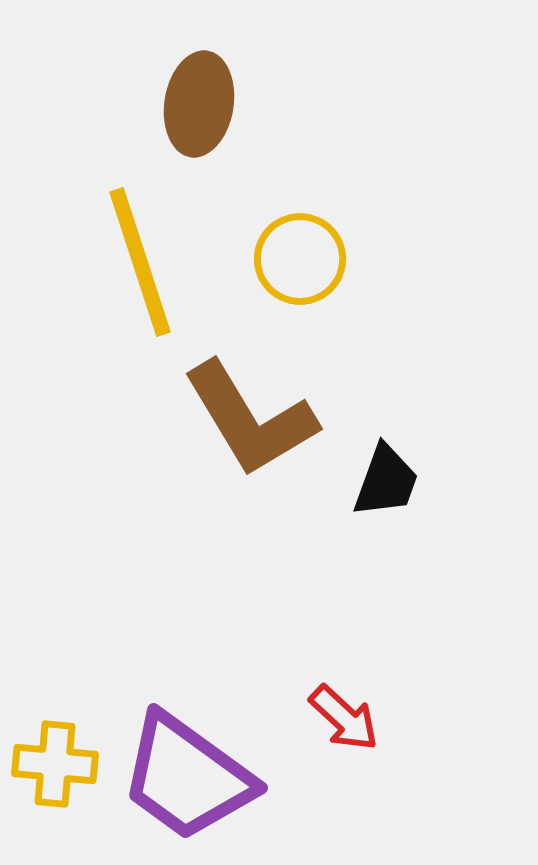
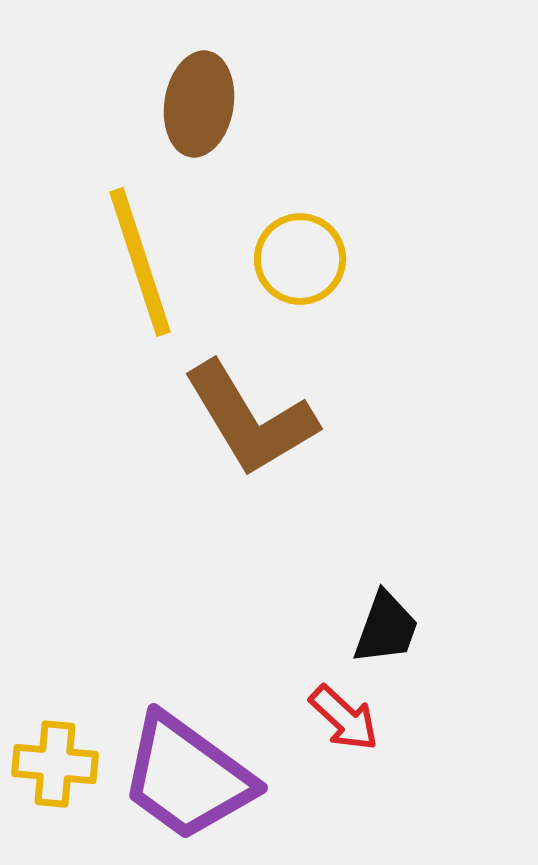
black trapezoid: moved 147 px down
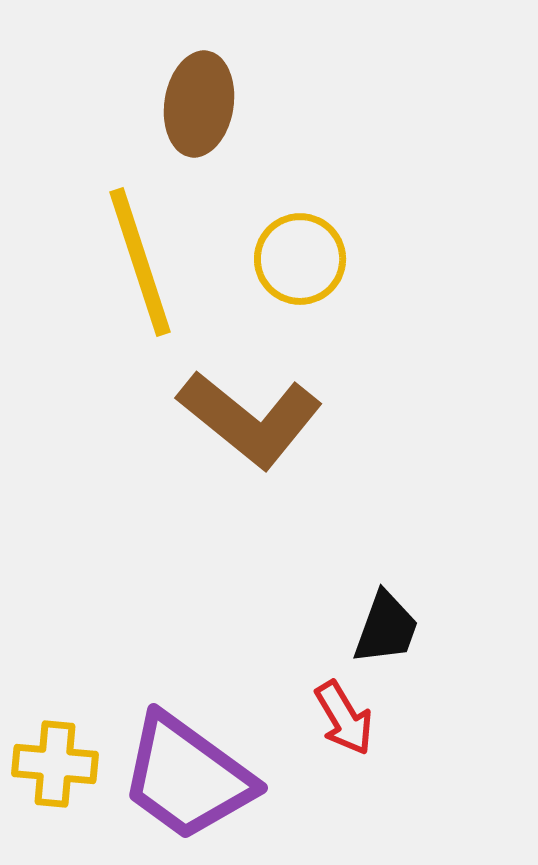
brown L-shape: rotated 20 degrees counterclockwise
red arrow: rotated 16 degrees clockwise
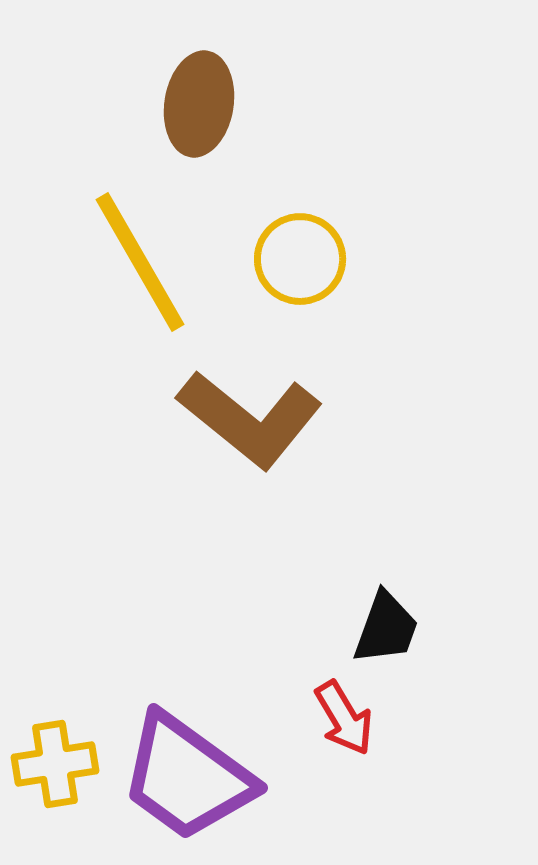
yellow line: rotated 12 degrees counterclockwise
yellow cross: rotated 14 degrees counterclockwise
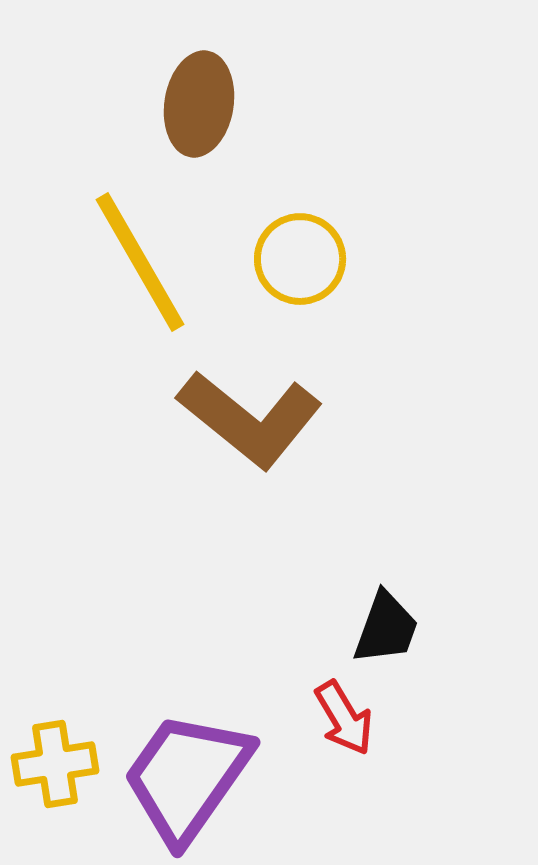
purple trapezoid: rotated 89 degrees clockwise
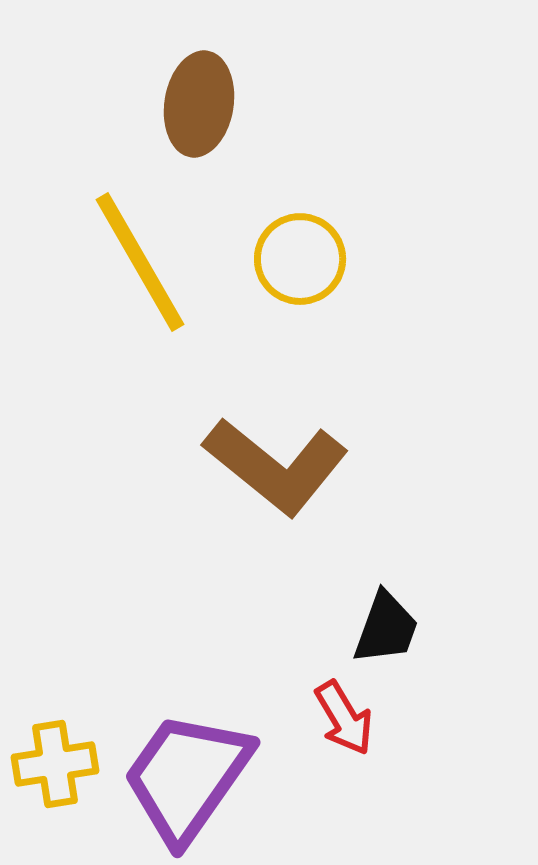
brown L-shape: moved 26 px right, 47 px down
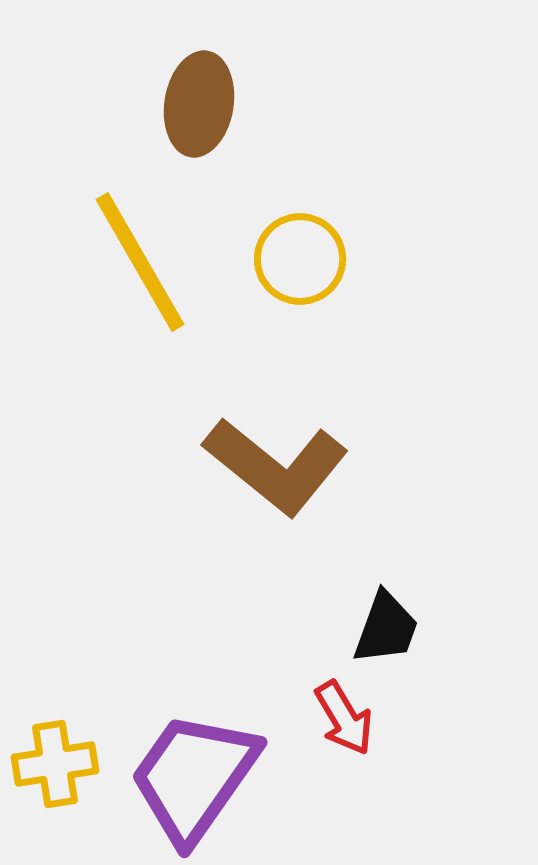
purple trapezoid: moved 7 px right
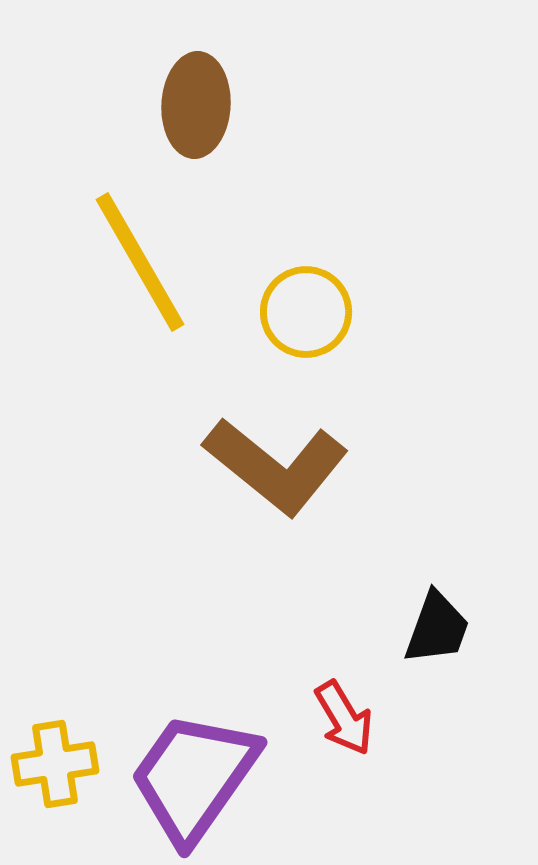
brown ellipse: moved 3 px left, 1 px down; rotated 6 degrees counterclockwise
yellow circle: moved 6 px right, 53 px down
black trapezoid: moved 51 px right
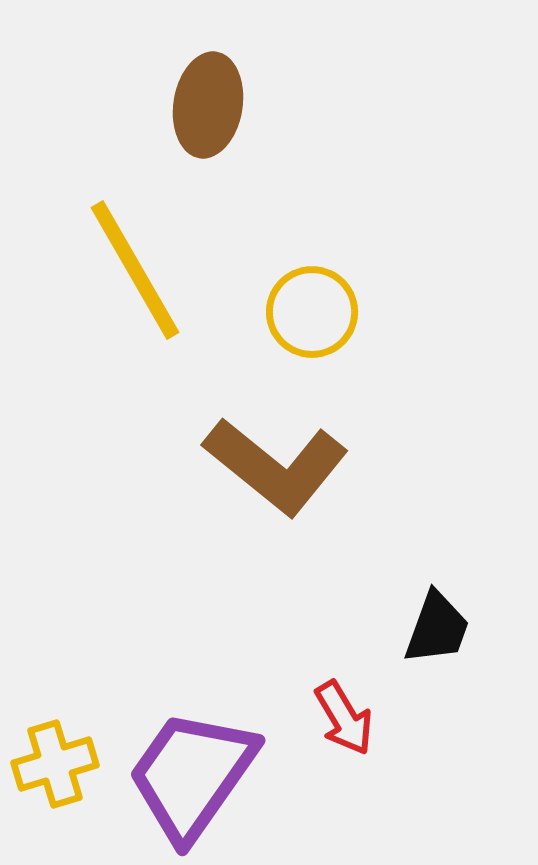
brown ellipse: moved 12 px right; rotated 6 degrees clockwise
yellow line: moved 5 px left, 8 px down
yellow circle: moved 6 px right
yellow cross: rotated 8 degrees counterclockwise
purple trapezoid: moved 2 px left, 2 px up
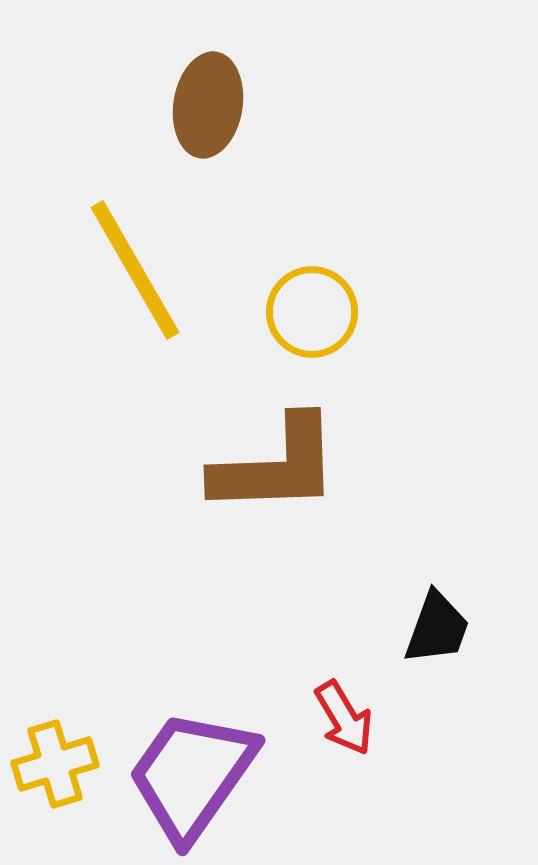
brown L-shape: rotated 41 degrees counterclockwise
